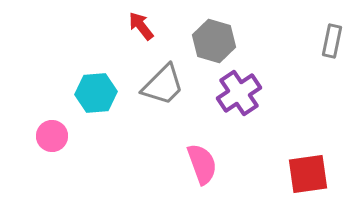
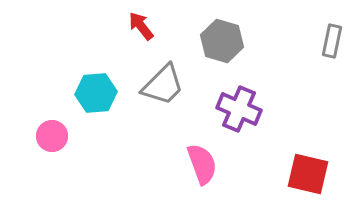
gray hexagon: moved 8 px right
purple cross: moved 16 px down; rotated 33 degrees counterclockwise
red square: rotated 21 degrees clockwise
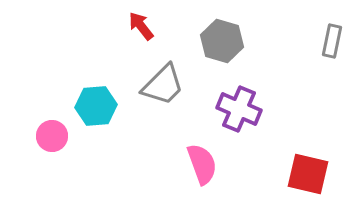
cyan hexagon: moved 13 px down
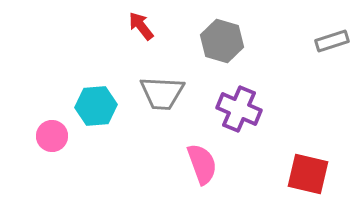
gray rectangle: rotated 60 degrees clockwise
gray trapezoid: moved 1 px left, 8 px down; rotated 48 degrees clockwise
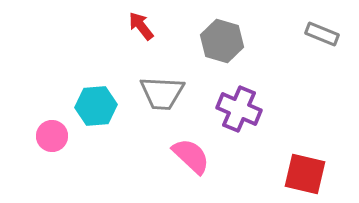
gray rectangle: moved 10 px left, 7 px up; rotated 40 degrees clockwise
pink semicircle: moved 11 px left, 8 px up; rotated 27 degrees counterclockwise
red square: moved 3 px left
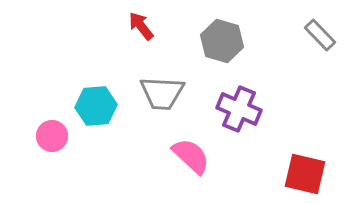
gray rectangle: moved 2 px left, 1 px down; rotated 24 degrees clockwise
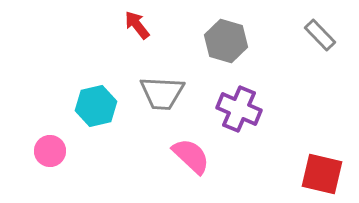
red arrow: moved 4 px left, 1 px up
gray hexagon: moved 4 px right
cyan hexagon: rotated 9 degrees counterclockwise
pink circle: moved 2 px left, 15 px down
red square: moved 17 px right
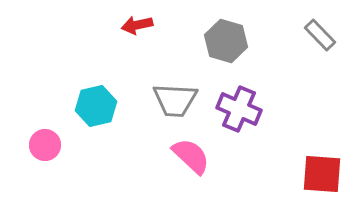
red arrow: rotated 64 degrees counterclockwise
gray trapezoid: moved 13 px right, 7 px down
pink circle: moved 5 px left, 6 px up
red square: rotated 9 degrees counterclockwise
